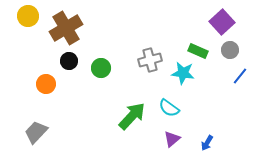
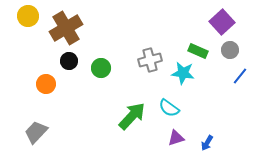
purple triangle: moved 4 px right, 1 px up; rotated 24 degrees clockwise
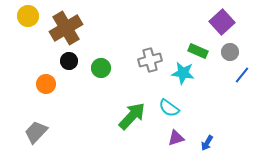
gray circle: moved 2 px down
blue line: moved 2 px right, 1 px up
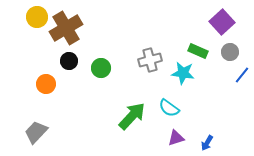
yellow circle: moved 9 px right, 1 px down
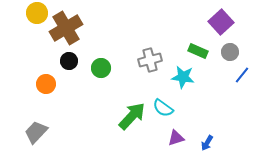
yellow circle: moved 4 px up
purple square: moved 1 px left
cyan star: moved 4 px down
cyan semicircle: moved 6 px left
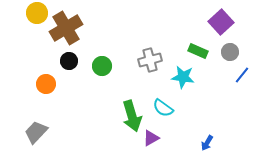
green circle: moved 1 px right, 2 px up
green arrow: rotated 120 degrees clockwise
purple triangle: moved 25 px left; rotated 12 degrees counterclockwise
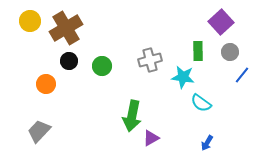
yellow circle: moved 7 px left, 8 px down
green rectangle: rotated 66 degrees clockwise
cyan semicircle: moved 38 px right, 5 px up
green arrow: rotated 28 degrees clockwise
gray trapezoid: moved 3 px right, 1 px up
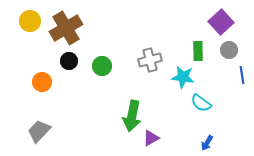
gray circle: moved 1 px left, 2 px up
blue line: rotated 48 degrees counterclockwise
orange circle: moved 4 px left, 2 px up
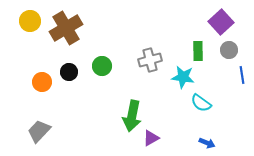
black circle: moved 11 px down
blue arrow: rotated 98 degrees counterclockwise
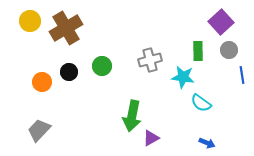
gray trapezoid: moved 1 px up
